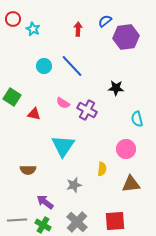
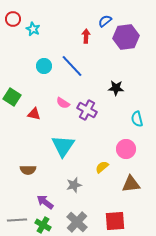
red arrow: moved 8 px right, 7 px down
yellow semicircle: moved 2 px up; rotated 136 degrees counterclockwise
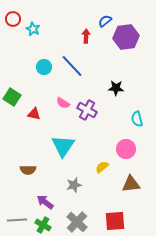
cyan circle: moved 1 px down
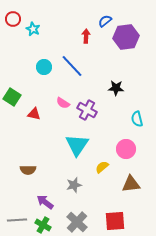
cyan triangle: moved 14 px right, 1 px up
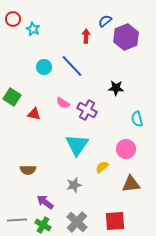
purple hexagon: rotated 15 degrees counterclockwise
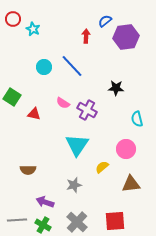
purple hexagon: rotated 15 degrees clockwise
purple arrow: rotated 18 degrees counterclockwise
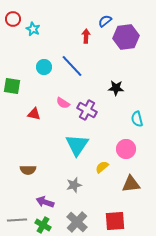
green square: moved 11 px up; rotated 24 degrees counterclockwise
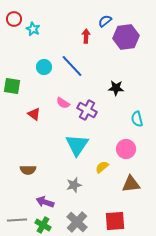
red circle: moved 1 px right
red triangle: rotated 24 degrees clockwise
